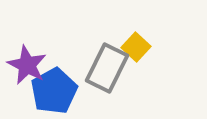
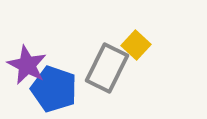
yellow square: moved 2 px up
blue pentagon: moved 2 px up; rotated 24 degrees counterclockwise
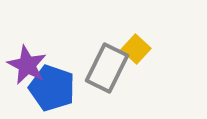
yellow square: moved 4 px down
blue pentagon: moved 2 px left, 1 px up
